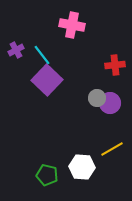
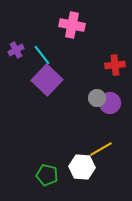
yellow line: moved 11 px left
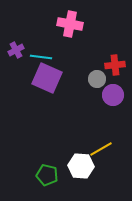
pink cross: moved 2 px left, 1 px up
cyan line: moved 1 px left, 2 px down; rotated 45 degrees counterclockwise
purple square: moved 2 px up; rotated 20 degrees counterclockwise
gray circle: moved 19 px up
purple circle: moved 3 px right, 8 px up
white hexagon: moved 1 px left, 1 px up
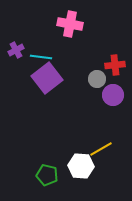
purple square: rotated 28 degrees clockwise
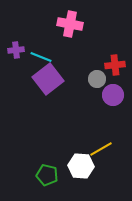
purple cross: rotated 21 degrees clockwise
cyan line: rotated 15 degrees clockwise
purple square: moved 1 px right, 1 px down
